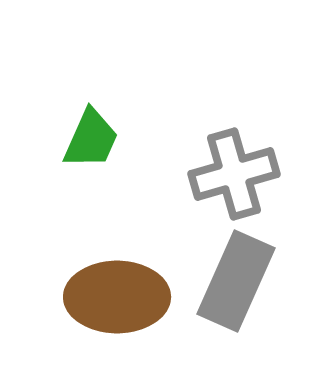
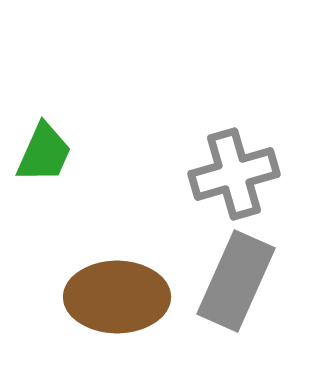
green trapezoid: moved 47 px left, 14 px down
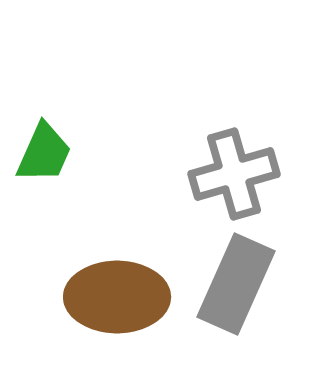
gray rectangle: moved 3 px down
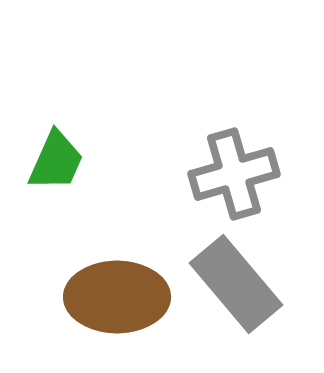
green trapezoid: moved 12 px right, 8 px down
gray rectangle: rotated 64 degrees counterclockwise
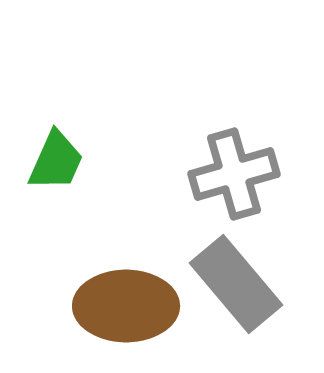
brown ellipse: moved 9 px right, 9 px down
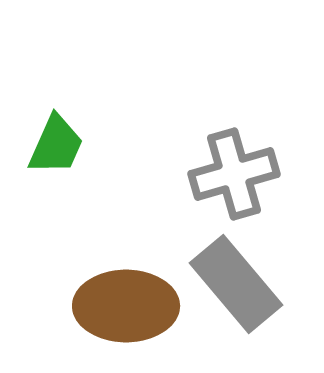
green trapezoid: moved 16 px up
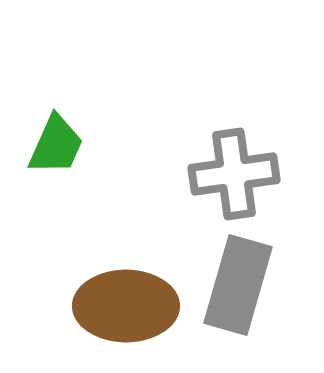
gray cross: rotated 8 degrees clockwise
gray rectangle: moved 2 px right, 1 px down; rotated 56 degrees clockwise
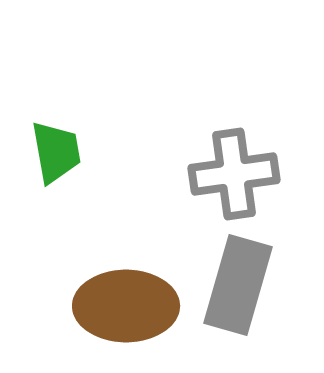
green trapezoid: moved 7 px down; rotated 34 degrees counterclockwise
